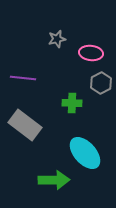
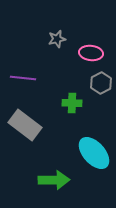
cyan ellipse: moved 9 px right
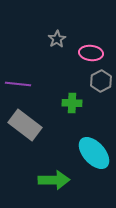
gray star: rotated 18 degrees counterclockwise
purple line: moved 5 px left, 6 px down
gray hexagon: moved 2 px up
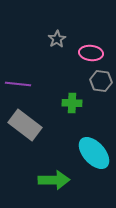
gray hexagon: rotated 25 degrees counterclockwise
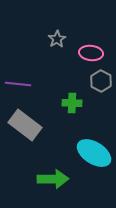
gray hexagon: rotated 20 degrees clockwise
cyan ellipse: rotated 16 degrees counterclockwise
green arrow: moved 1 px left, 1 px up
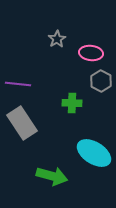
gray rectangle: moved 3 px left, 2 px up; rotated 20 degrees clockwise
green arrow: moved 1 px left, 3 px up; rotated 16 degrees clockwise
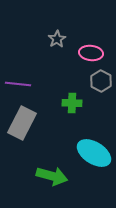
gray rectangle: rotated 60 degrees clockwise
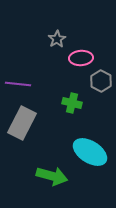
pink ellipse: moved 10 px left, 5 px down; rotated 10 degrees counterclockwise
green cross: rotated 12 degrees clockwise
cyan ellipse: moved 4 px left, 1 px up
